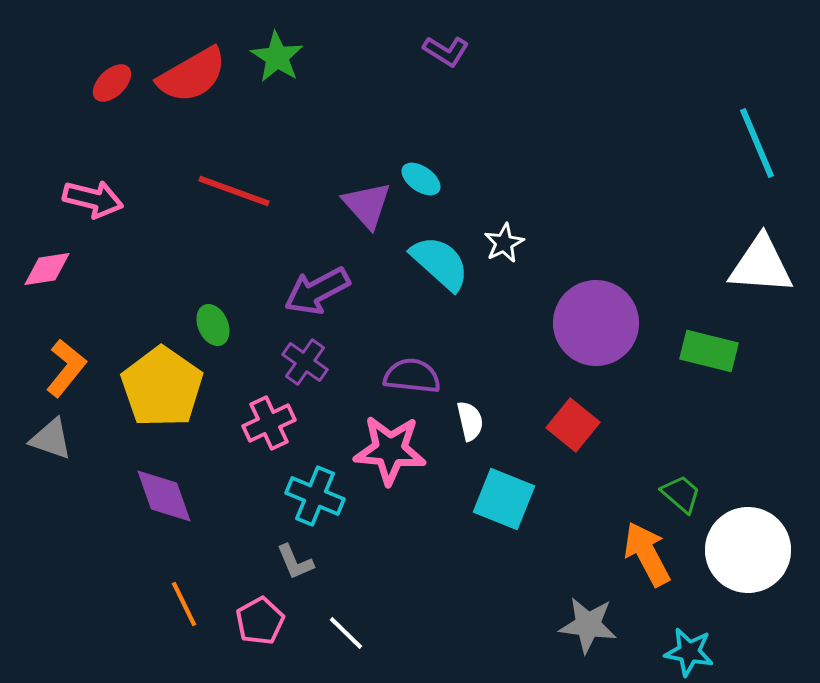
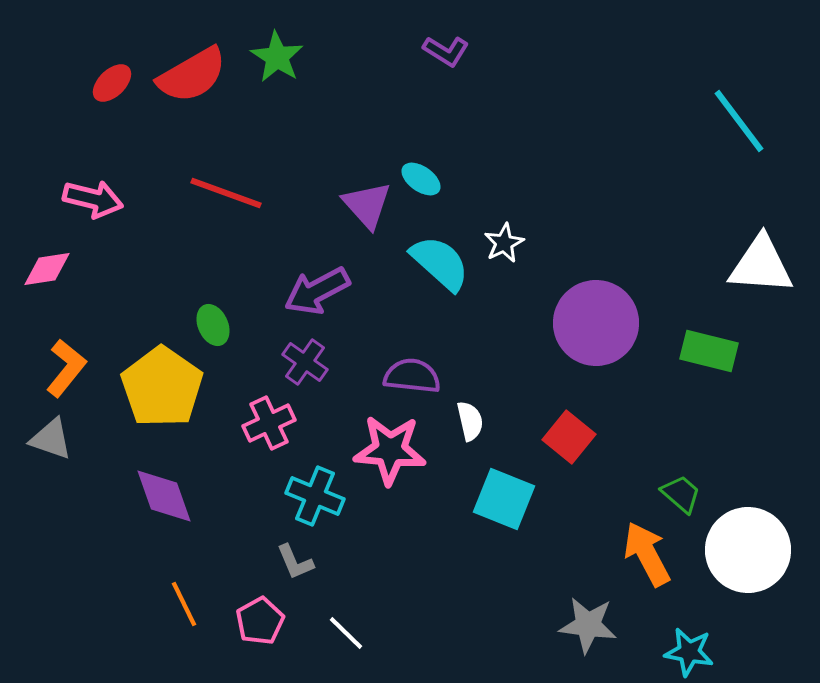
cyan line: moved 18 px left, 22 px up; rotated 14 degrees counterclockwise
red line: moved 8 px left, 2 px down
red square: moved 4 px left, 12 px down
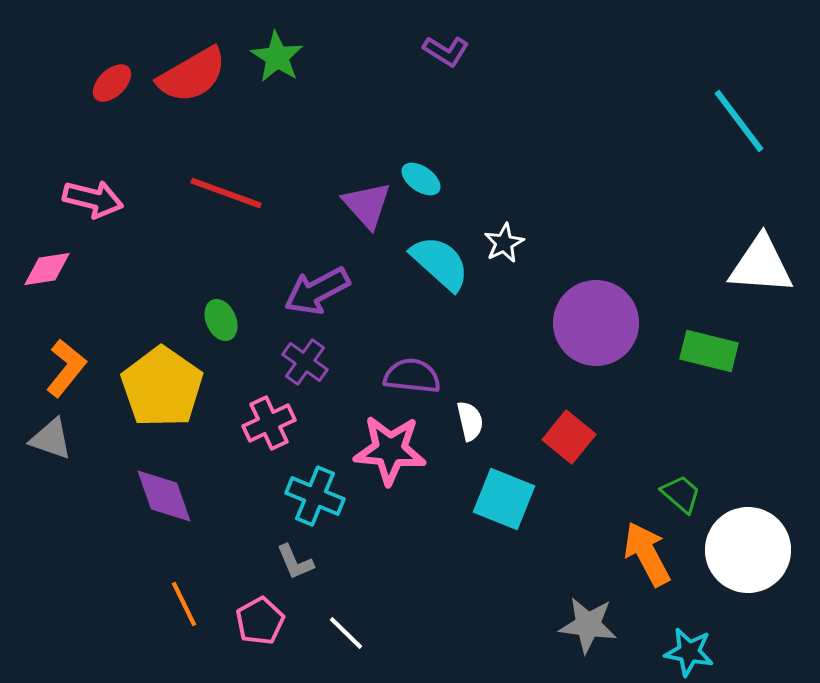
green ellipse: moved 8 px right, 5 px up
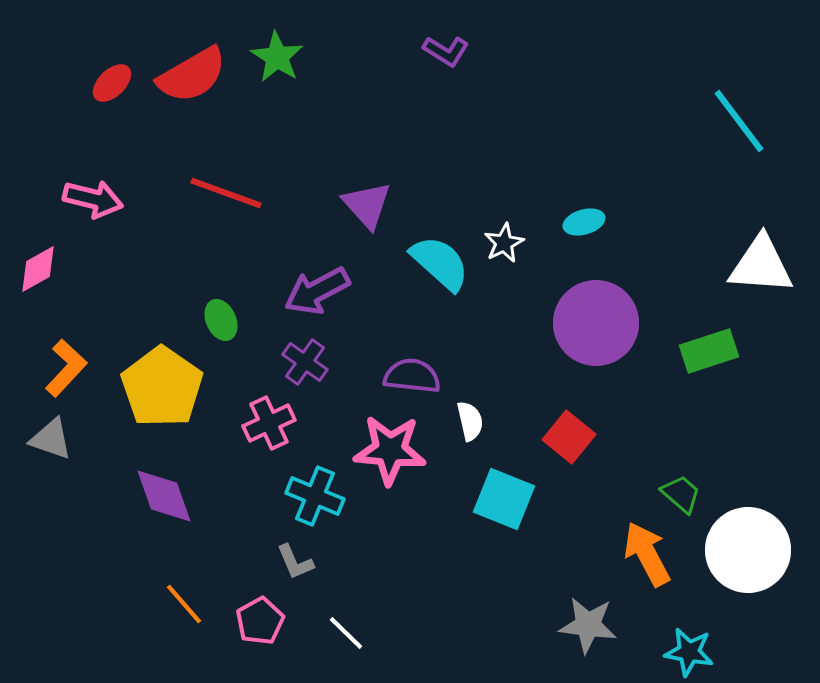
cyan ellipse: moved 163 px right, 43 px down; rotated 51 degrees counterclockwise
pink diamond: moved 9 px left; rotated 21 degrees counterclockwise
green rectangle: rotated 32 degrees counterclockwise
orange L-shape: rotated 4 degrees clockwise
orange line: rotated 15 degrees counterclockwise
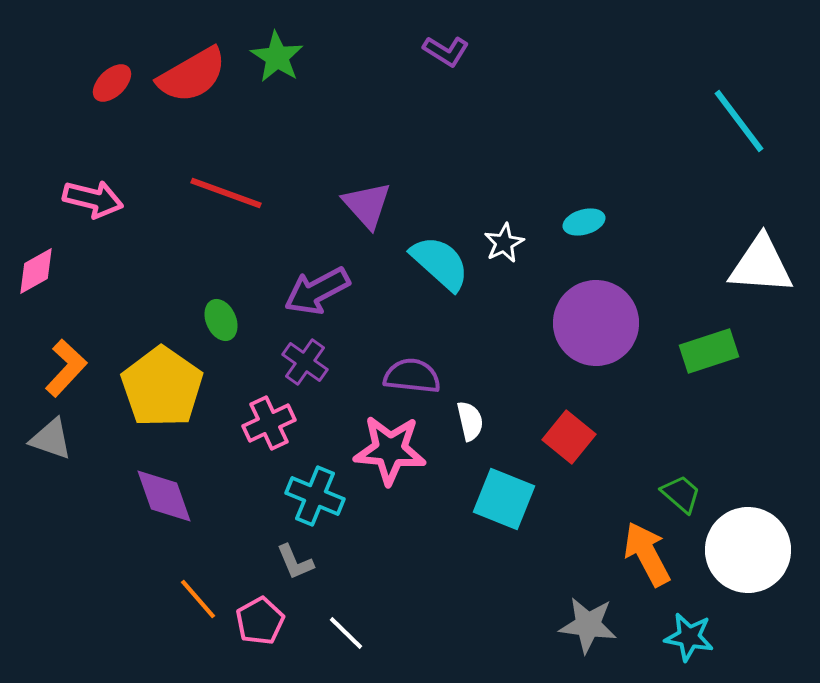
pink diamond: moved 2 px left, 2 px down
orange line: moved 14 px right, 5 px up
cyan star: moved 15 px up
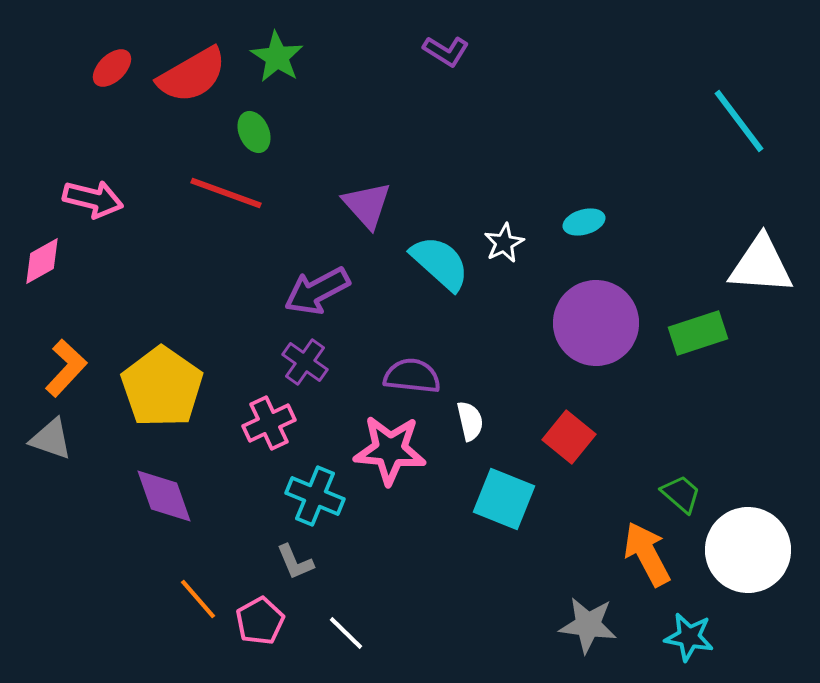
red ellipse: moved 15 px up
pink diamond: moved 6 px right, 10 px up
green ellipse: moved 33 px right, 188 px up
green rectangle: moved 11 px left, 18 px up
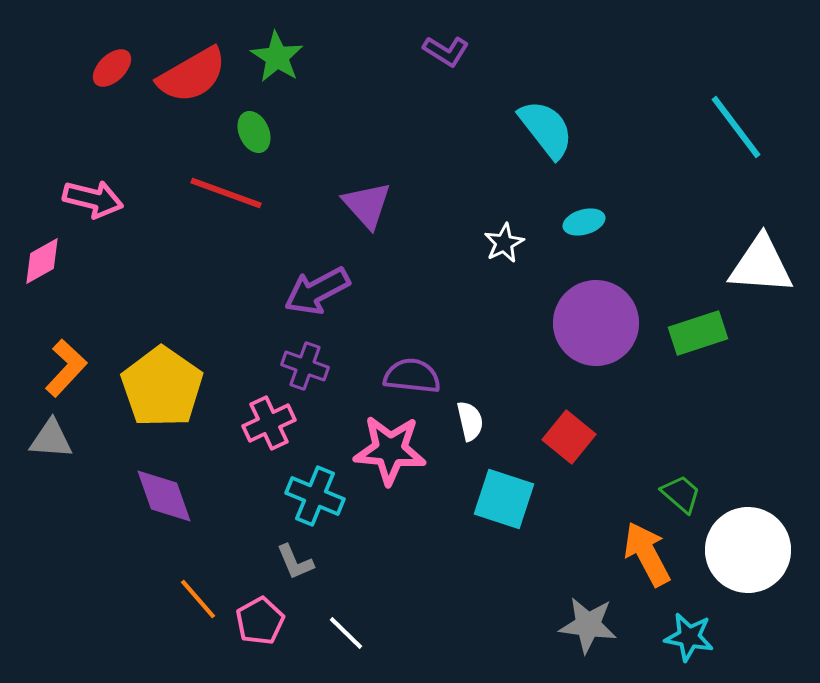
cyan line: moved 3 px left, 6 px down
cyan semicircle: moved 106 px right, 134 px up; rotated 10 degrees clockwise
purple cross: moved 4 px down; rotated 15 degrees counterclockwise
gray triangle: rotated 15 degrees counterclockwise
cyan square: rotated 4 degrees counterclockwise
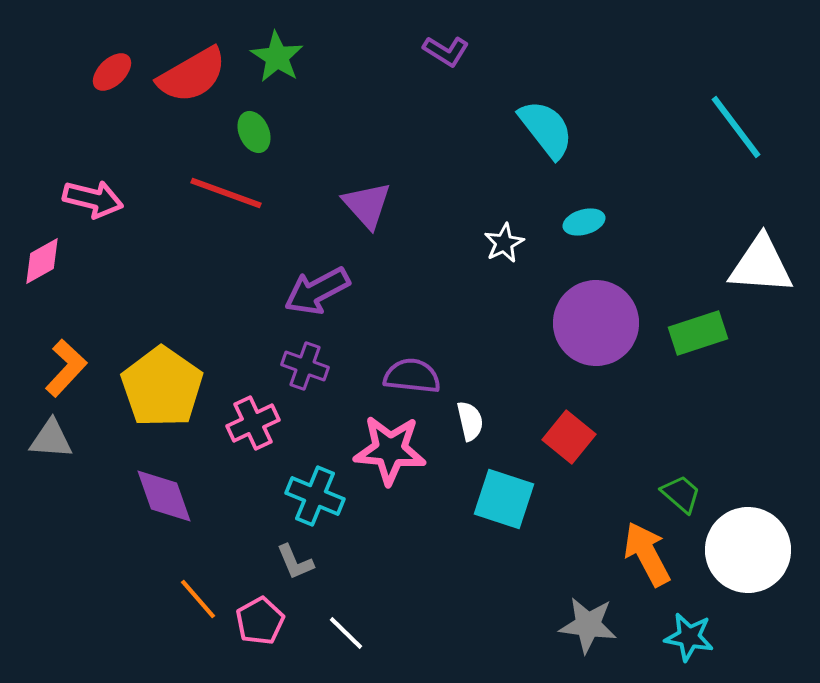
red ellipse: moved 4 px down
pink cross: moved 16 px left
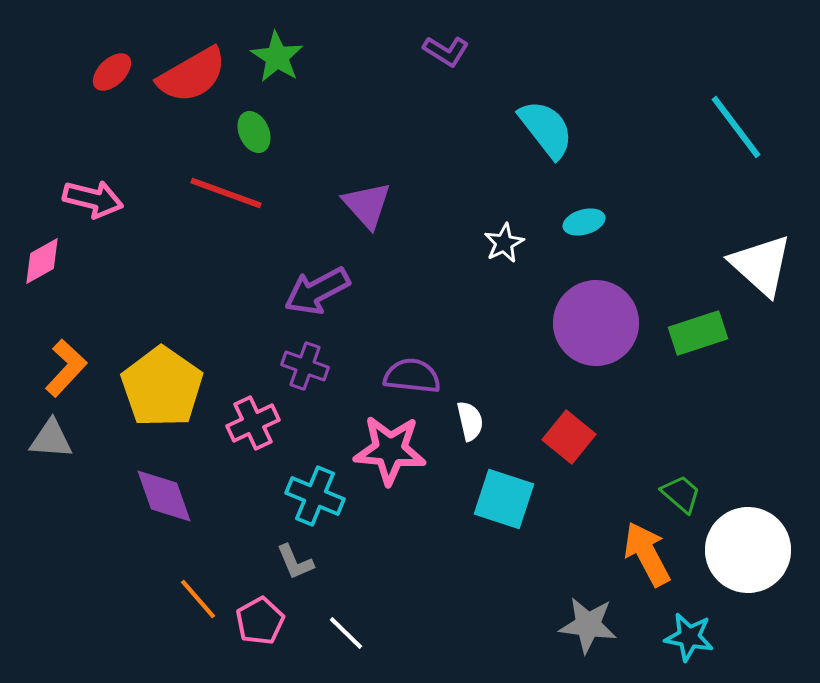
white triangle: rotated 38 degrees clockwise
